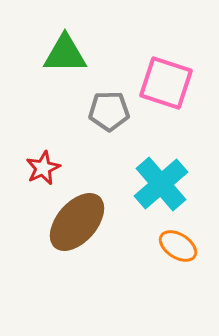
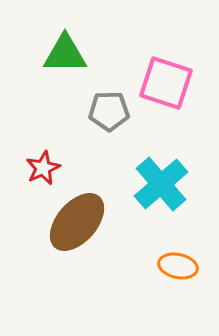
orange ellipse: moved 20 px down; rotated 21 degrees counterclockwise
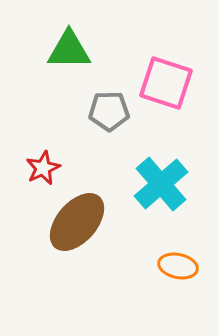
green triangle: moved 4 px right, 4 px up
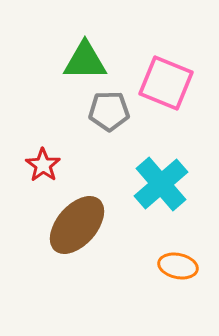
green triangle: moved 16 px right, 11 px down
pink square: rotated 4 degrees clockwise
red star: moved 3 px up; rotated 12 degrees counterclockwise
brown ellipse: moved 3 px down
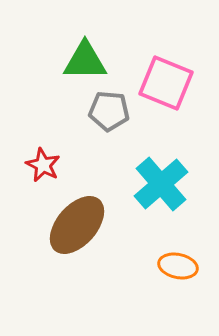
gray pentagon: rotated 6 degrees clockwise
red star: rotated 8 degrees counterclockwise
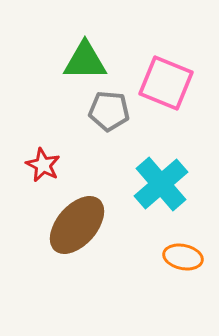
orange ellipse: moved 5 px right, 9 px up
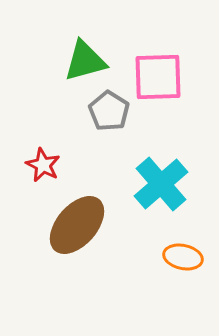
green triangle: rotated 15 degrees counterclockwise
pink square: moved 8 px left, 6 px up; rotated 24 degrees counterclockwise
gray pentagon: rotated 27 degrees clockwise
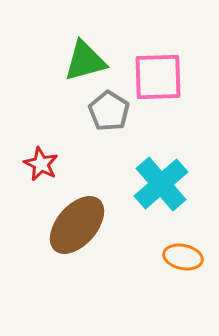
red star: moved 2 px left, 1 px up
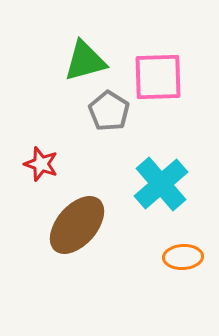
red star: rotated 8 degrees counterclockwise
orange ellipse: rotated 15 degrees counterclockwise
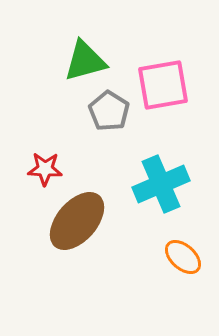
pink square: moved 5 px right, 8 px down; rotated 8 degrees counterclockwise
red star: moved 4 px right, 5 px down; rotated 16 degrees counterclockwise
cyan cross: rotated 18 degrees clockwise
brown ellipse: moved 4 px up
orange ellipse: rotated 45 degrees clockwise
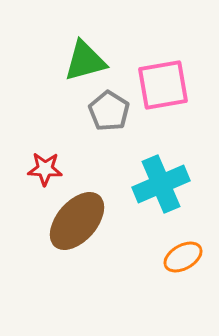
orange ellipse: rotated 72 degrees counterclockwise
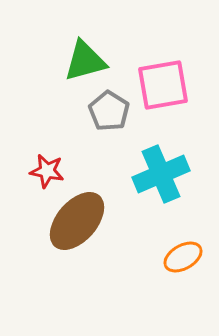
red star: moved 2 px right, 2 px down; rotated 8 degrees clockwise
cyan cross: moved 10 px up
